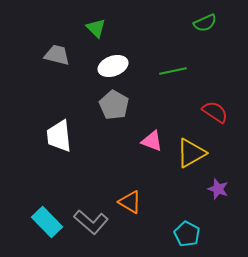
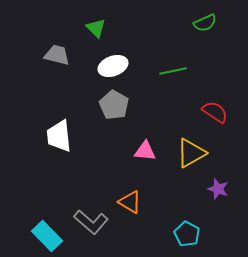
pink triangle: moved 7 px left, 10 px down; rotated 15 degrees counterclockwise
cyan rectangle: moved 14 px down
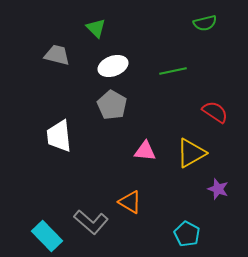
green semicircle: rotated 10 degrees clockwise
gray pentagon: moved 2 px left
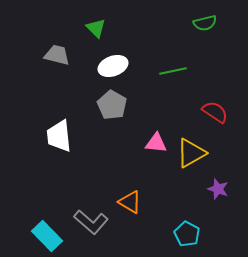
pink triangle: moved 11 px right, 8 px up
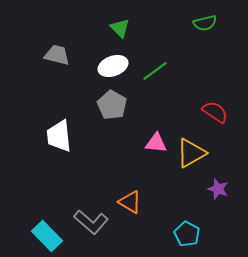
green triangle: moved 24 px right
green line: moved 18 px left; rotated 24 degrees counterclockwise
